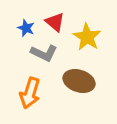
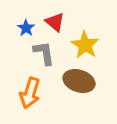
blue star: rotated 12 degrees clockwise
yellow star: moved 2 px left, 8 px down
gray L-shape: rotated 124 degrees counterclockwise
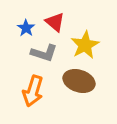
yellow star: rotated 12 degrees clockwise
gray L-shape: rotated 116 degrees clockwise
orange arrow: moved 3 px right, 2 px up
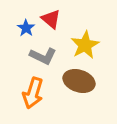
red triangle: moved 4 px left, 3 px up
gray L-shape: moved 1 px left, 3 px down; rotated 8 degrees clockwise
orange arrow: moved 2 px down
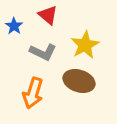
red triangle: moved 3 px left, 4 px up
blue star: moved 12 px left, 2 px up
gray L-shape: moved 4 px up
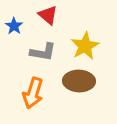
yellow star: moved 1 px down
gray L-shape: rotated 16 degrees counterclockwise
brown ellipse: rotated 16 degrees counterclockwise
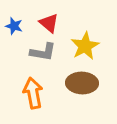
red triangle: moved 1 px right, 8 px down
blue star: rotated 18 degrees counterclockwise
brown ellipse: moved 3 px right, 2 px down
orange arrow: rotated 152 degrees clockwise
